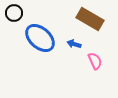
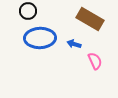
black circle: moved 14 px right, 2 px up
blue ellipse: rotated 44 degrees counterclockwise
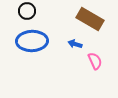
black circle: moved 1 px left
blue ellipse: moved 8 px left, 3 px down
blue arrow: moved 1 px right
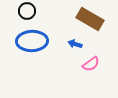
pink semicircle: moved 4 px left, 3 px down; rotated 78 degrees clockwise
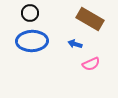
black circle: moved 3 px right, 2 px down
pink semicircle: rotated 12 degrees clockwise
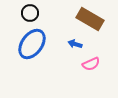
blue ellipse: moved 3 px down; rotated 52 degrees counterclockwise
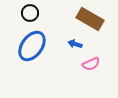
blue ellipse: moved 2 px down
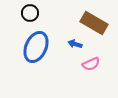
brown rectangle: moved 4 px right, 4 px down
blue ellipse: moved 4 px right, 1 px down; rotated 12 degrees counterclockwise
